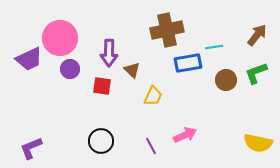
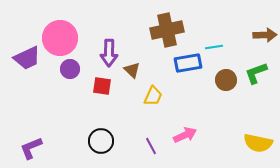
brown arrow: moved 8 px right; rotated 50 degrees clockwise
purple trapezoid: moved 2 px left, 1 px up
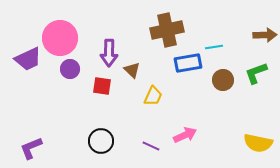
purple trapezoid: moved 1 px right, 1 px down
brown circle: moved 3 px left
purple line: rotated 36 degrees counterclockwise
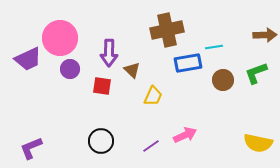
purple line: rotated 60 degrees counterclockwise
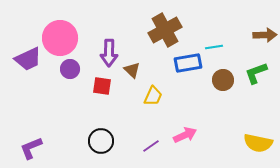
brown cross: moved 2 px left; rotated 16 degrees counterclockwise
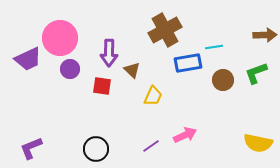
black circle: moved 5 px left, 8 px down
